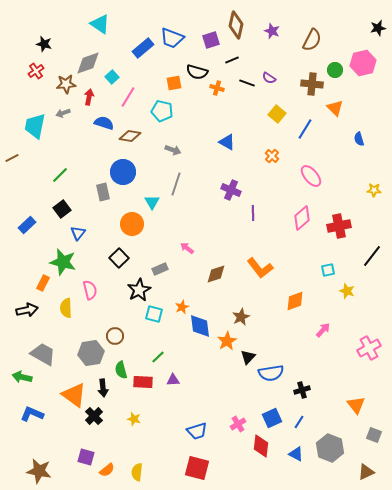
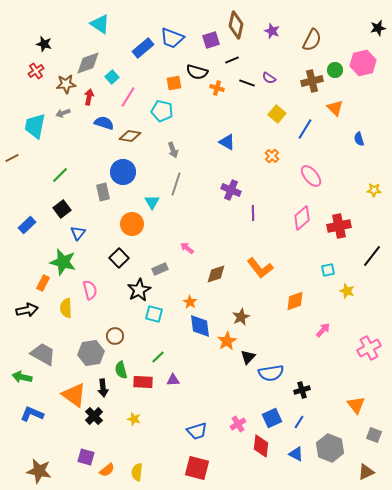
brown cross at (312, 84): moved 3 px up; rotated 20 degrees counterclockwise
gray arrow at (173, 150): rotated 49 degrees clockwise
orange star at (182, 307): moved 8 px right, 5 px up; rotated 16 degrees counterclockwise
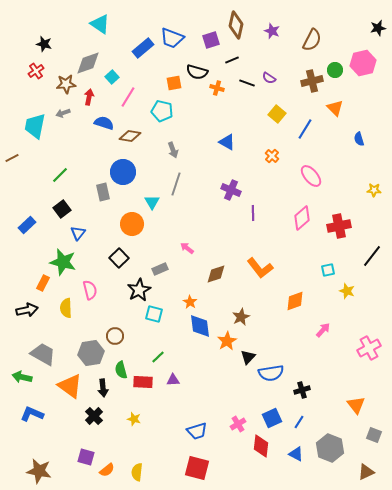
orange triangle at (74, 395): moved 4 px left, 9 px up
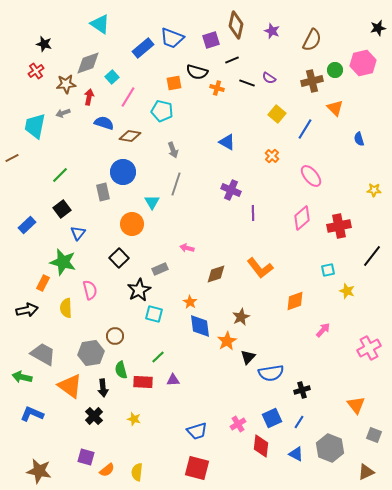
pink arrow at (187, 248): rotated 24 degrees counterclockwise
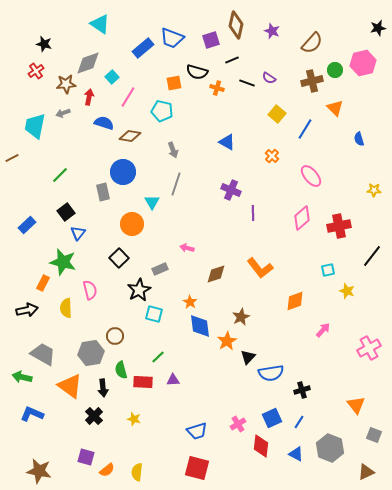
brown semicircle at (312, 40): moved 3 px down; rotated 15 degrees clockwise
black square at (62, 209): moved 4 px right, 3 px down
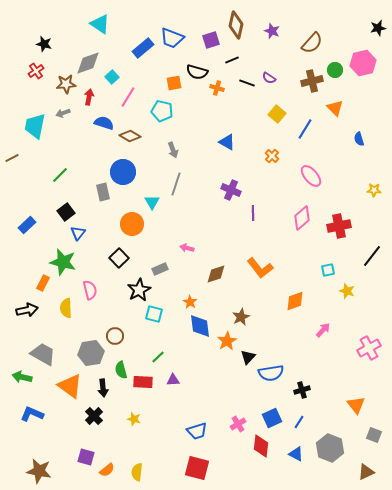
brown diamond at (130, 136): rotated 20 degrees clockwise
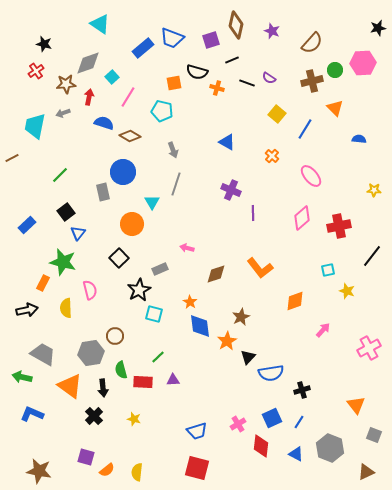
pink hexagon at (363, 63): rotated 10 degrees clockwise
blue semicircle at (359, 139): rotated 112 degrees clockwise
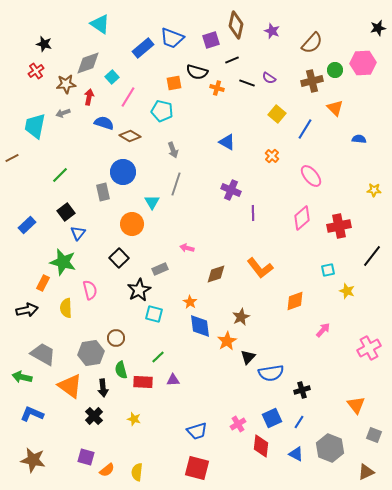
brown circle at (115, 336): moved 1 px right, 2 px down
brown star at (39, 471): moved 6 px left, 11 px up
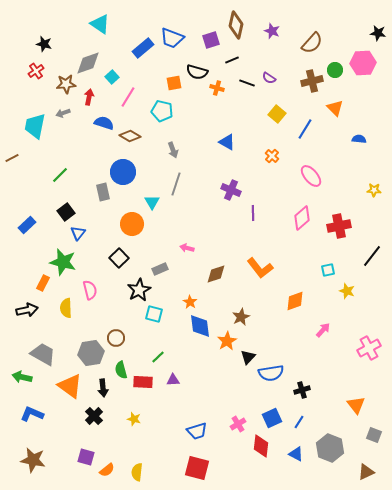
black star at (378, 28): moved 5 px down; rotated 21 degrees clockwise
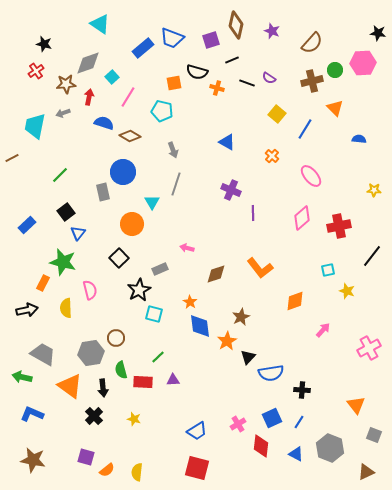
black cross at (302, 390): rotated 21 degrees clockwise
blue trapezoid at (197, 431): rotated 15 degrees counterclockwise
